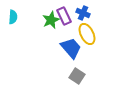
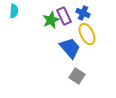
cyan semicircle: moved 1 px right, 6 px up
blue trapezoid: moved 1 px left
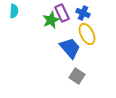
purple rectangle: moved 2 px left, 3 px up
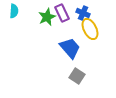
green star: moved 4 px left, 3 px up
yellow ellipse: moved 3 px right, 5 px up
